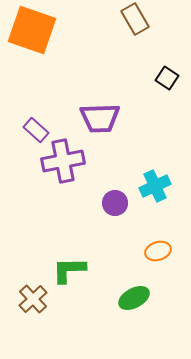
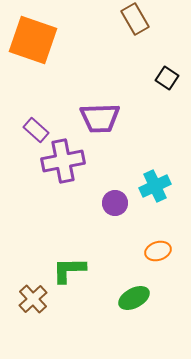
orange square: moved 1 px right, 10 px down
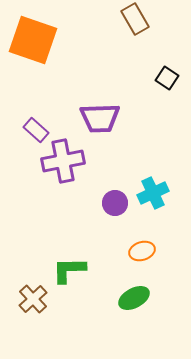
cyan cross: moved 2 px left, 7 px down
orange ellipse: moved 16 px left
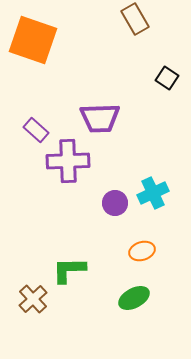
purple cross: moved 5 px right; rotated 9 degrees clockwise
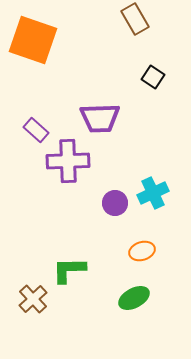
black square: moved 14 px left, 1 px up
